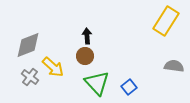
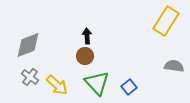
yellow arrow: moved 4 px right, 18 px down
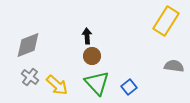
brown circle: moved 7 px right
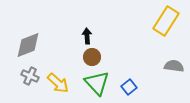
brown circle: moved 1 px down
gray cross: moved 1 px up; rotated 12 degrees counterclockwise
yellow arrow: moved 1 px right, 2 px up
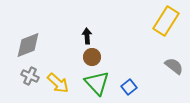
gray semicircle: rotated 30 degrees clockwise
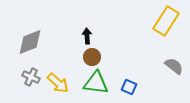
gray diamond: moved 2 px right, 3 px up
gray cross: moved 1 px right, 1 px down
green triangle: moved 1 px left; rotated 40 degrees counterclockwise
blue square: rotated 28 degrees counterclockwise
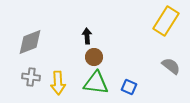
brown circle: moved 2 px right
gray semicircle: moved 3 px left
gray cross: rotated 18 degrees counterclockwise
yellow arrow: rotated 45 degrees clockwise
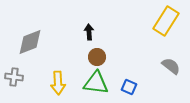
black arrow: moved 2 px right, 4 px up
brown circle: moved 3 px right
gray cross: moved 17 px left
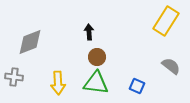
blue square: moved 8 px right, 1 px up
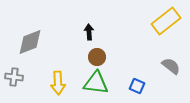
yellow rectangle: rotated 20 degrees clockwise
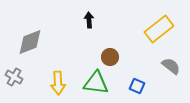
yellow rectangle: moved 7 px left, 8 px down
black arrow: moved 12 px up
brown circle: moved 13 px right
gray cross: rotated 24 degrees clockwise
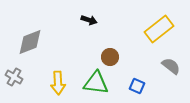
black arrow: rotated 112 degrees clockwise
